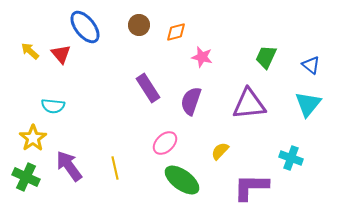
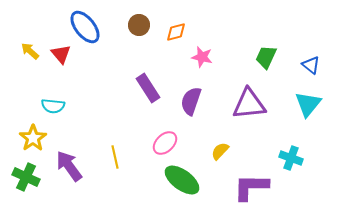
yellow line: moved 11 px up
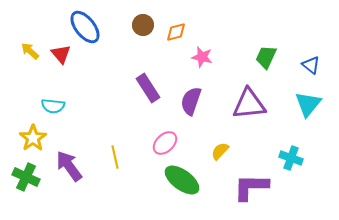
brown circle: moved 4 px right
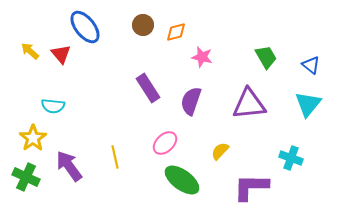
green trapezoid: rotated 125 degrees clockwise
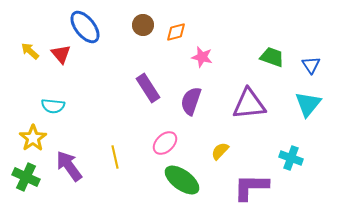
green trapezoid: moved 6 px right; rotated 40 degrees counterclockwise
blue triangle: rotated 18 degrees clockwise
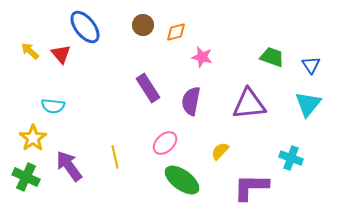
purple semicircle: rotated 8 degrees counterclockwise
